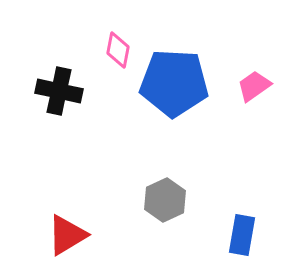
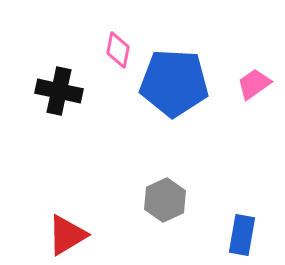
pink trapezoid: moved 2 px up
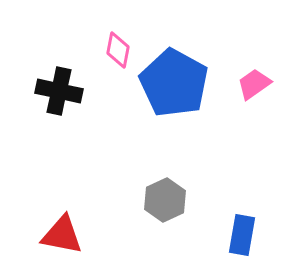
blue pentagon: rotated 26 degrees clockwise
red triangle: moved 5 px left; rotated 42 degrees clockwise
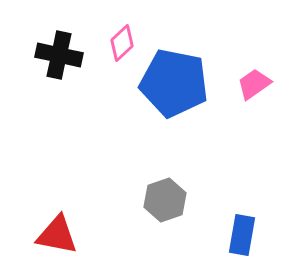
pink diamond: moved 4 px right, 7 px up; rotated 36 degrees clockwise
blue pentagon: rotated 18 degrees counterclockwise
black cross: moved 36 px up
gray hexagon: rotated 6 degrees clockwise
red triangle: moved 5 px left
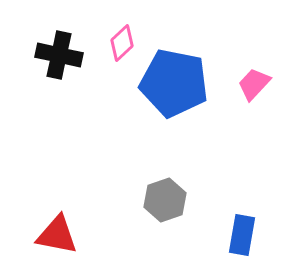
pink trapezoid: rotated 12 degrees counterclockwise
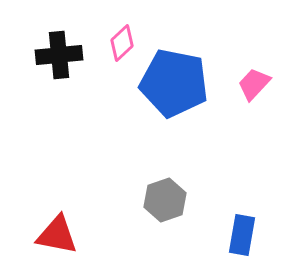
black cross: rotated 18 degrees counterclockwise
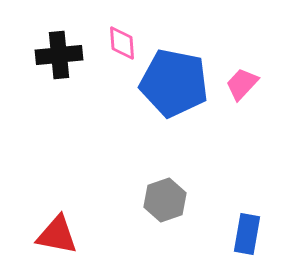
pink diamond: rotated 51 degrees counterclockwise
pink trapezoid: moved 12 px left
blue rectangle: moved 5 px right, 1 px up
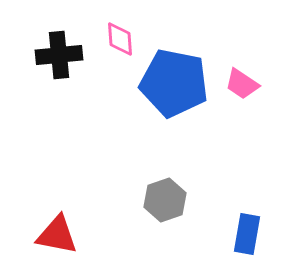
pink diamond: moved 2 px left, 4 px up
pink trapezoid: rotated 99 degrees counterclockwise
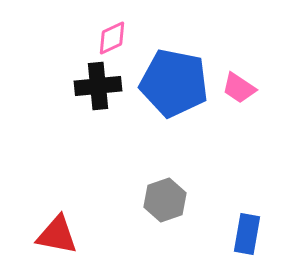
pink diamond: moved 8 px left, 1 px up; rotated 69 degrees clockwise
black cross: moved 39 px right, 31 px down
pink trapezoid: moved 3 px left, 4 px down
